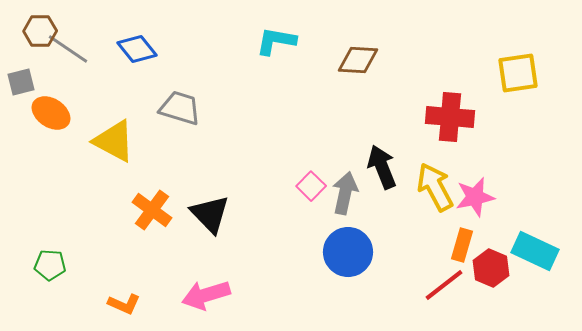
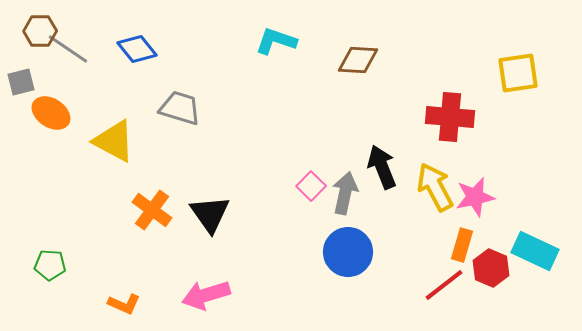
cyan L-shape: rotated 9 degrees clockwise
black triangle: rotated 9 degrees clockwise
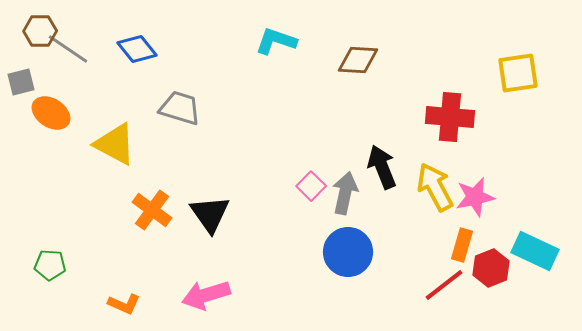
yellow triangle: moved 1 px right, 3 px down
red hexagon: rotated 15 degrees clockwise
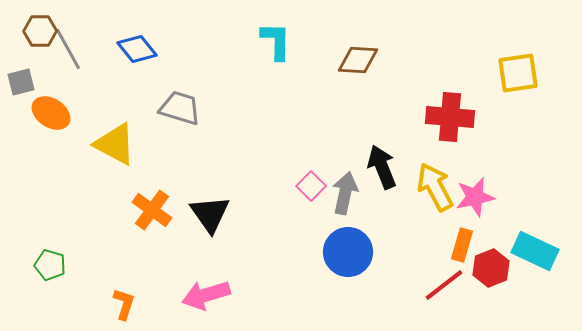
cyan L-shape: rotated 72 degrees clockwise
gray line: rotated 27 degrees clockwise
green pentagon: rotated 12 degrees clockwise
orange L-shape: rotated 96 degrees counterclockwise
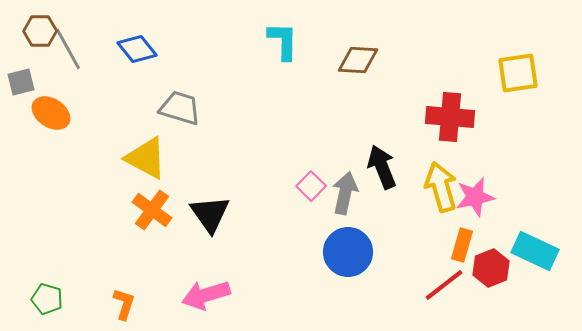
cyan L-shape: moved 7 px right
yellow triangle: moved 31 px right, 14 px down
yellow arrow: moved 6 px right; rotated 12 degrees clockwise
green pentagon: moved 3 px left, 34 px down
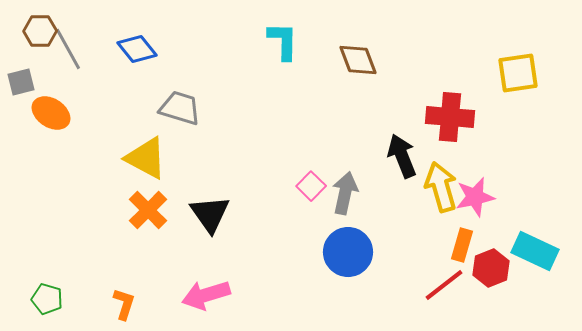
brown diamond: rotated 66 degrees clockwise
black arrow: moved 20 px right, 11 px up
orange cross: moved 4 px left; rotated 9 degrees clockwise
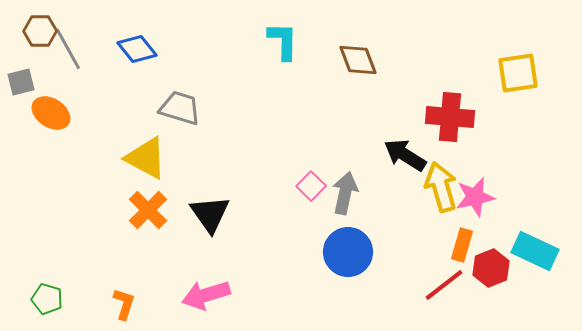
black arrow: moved 3 px right, 1 px up; rotated 36 degrees counterclockwise
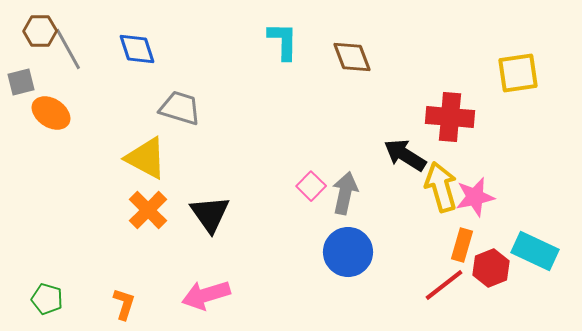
blue diamond: rotated 21 degrees clockwise
brown diamond: moved 6 px left, 3 px up
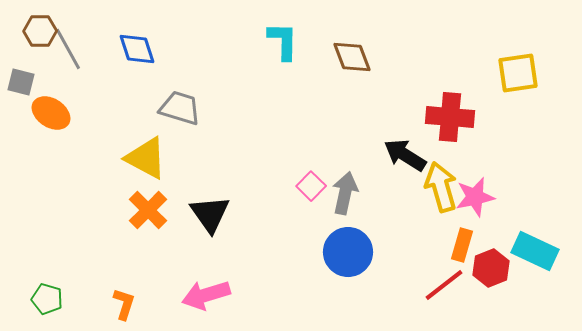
gray square: rotated 28 degrees clockwise
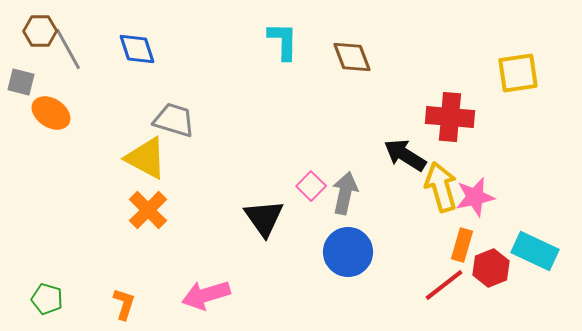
gray trapezoid: moved 6 px left, 12 px down
black triangle: moved 54 px right, 4 px down
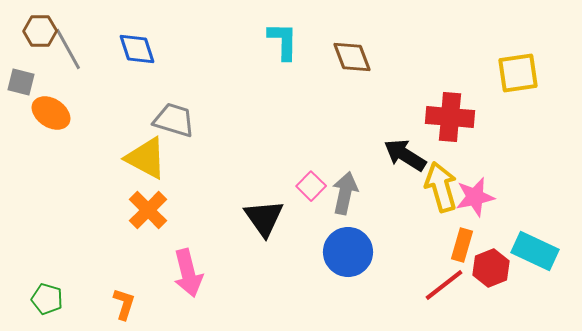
pink arrow: moved 18 px left, 22 px up; rotated 87 degrees counterclockwise
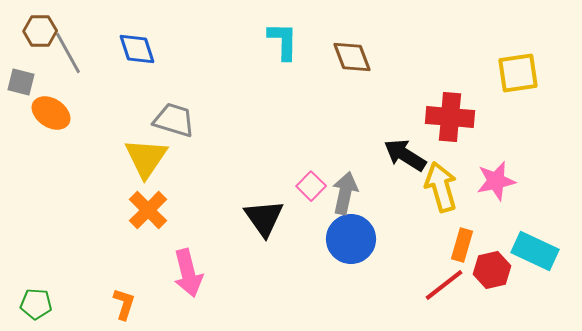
gray line: moved 4 px down
yellow triangle: rotated 36 degrees clockwise
pink star: moved 21 px right, 16 px up
blue circle: moved 3 px right, 13 px up
red hexagon: moved 1 px right, 2 px down; rotated 9 degrees clockwise
green pentagon: moved 11 px left, 5 px down; rotated 12 degrees counterclockwise
